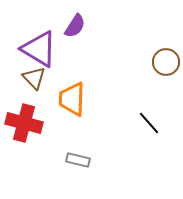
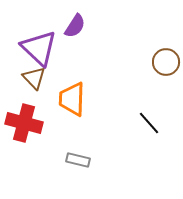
purple triangle: moved 1 px up; rotated 12 degrees clockwise
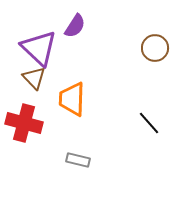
brown circle: moved 11 px left, 14 px up
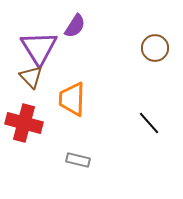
purple triangle: rotated 15 degrees clockwise
brown triangle: moved 3 px left, 1 px up
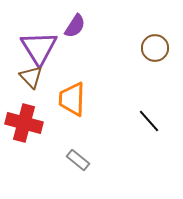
black line: moved 2 px up
gray rectangle: rotated 25 degrees clockwise
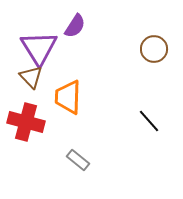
brown circle: moved 1 px left, 1 px down
orange trapezoid: moved 4 px left, 2 px up
red cross: moved 2 px right, 1 px up
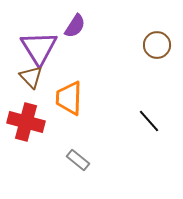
brown circle: moved 3 px right, 4 px up
orange trapezoid: moved 1 px right, 1 px down
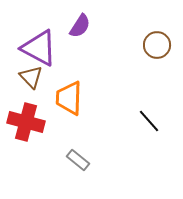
purple semicircle: moved 5 px right
purple triangle: rotated 30 degrees counterclockwise
